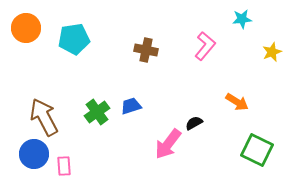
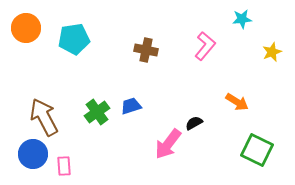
blue circle: moved 1 px left
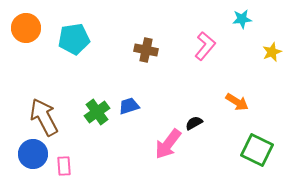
blue trapezoid: moved 2 px left
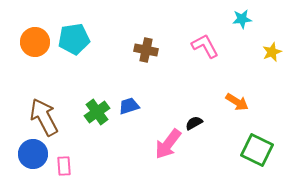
orange circle: moved 9 px right, 14 px down
pink L-shape: rotated 68 degrees counterclockwise
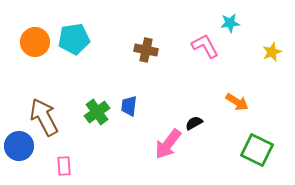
cyan star: moved 12 px left, 4 px down
blue trapezoid: rotated 65 degrees counterclockwise
blue circle: moved 14 px left, 8 px up
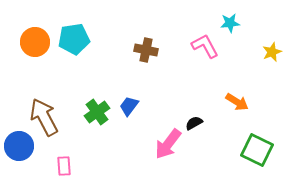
blue trapezoid: rotated 30 degrees clockwise
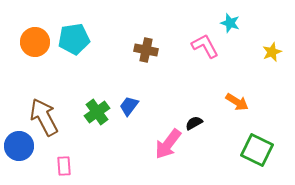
cyan star: rotated 24 degrees clockwise
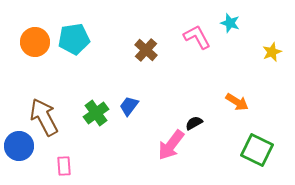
pink L-shape: moved 8 px left, 9 px up
brown cross: rotated 30 degrees clockwise
green cross: moved 1 px left, 1 px down
pink arrow: moved 3 px right, 1 px down
